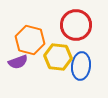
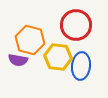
purple semicircle: moved 2 px up; rotated 30 degrees clockwise
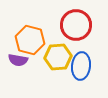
yellow hexagon: rotated 12 degrees counterclockwise
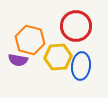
red circle: moved 1 px down
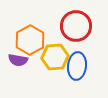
orange hexagon: rotated 16 degrees clockwise
yellow hexagon: moved 3 px left
blue ellipse: moved 4 px left
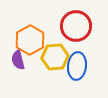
purple semicircle: rotated 66 degrees clockwise
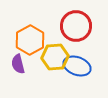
purple semicircle: moved 4 px down
blue ellipse: rotated 76 degrees counterclockwise
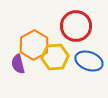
orange hexagon: moved 4 px right, 5 px down
blue ellipse: moved 12 px right, 5 px up
